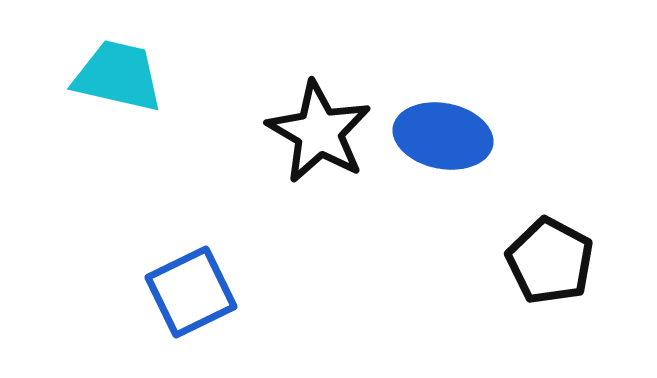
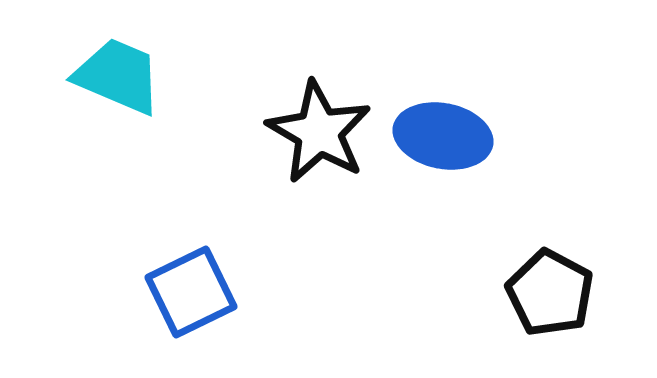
cyan trapezoid: rotated 10 degrees clockwise
black pentagon: moved 32 px down
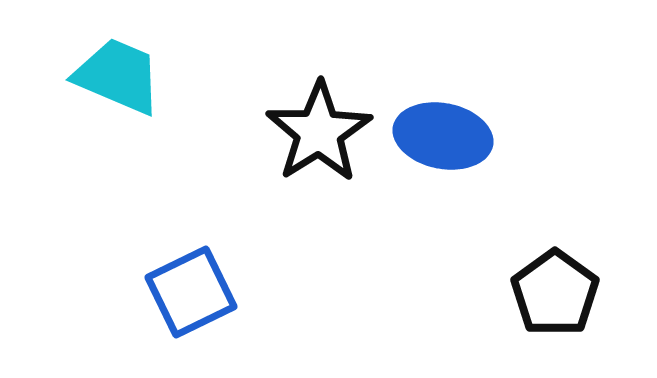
black star: rotated 10 degrees clockwise
black pentagon: moved 5 px right; rotated 8 degrees clockwise
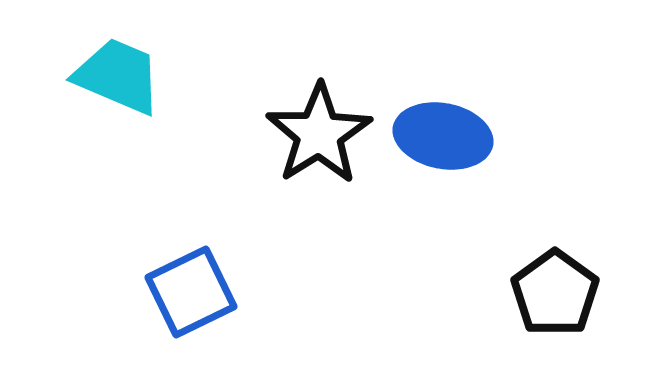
black star: moved 2 px down
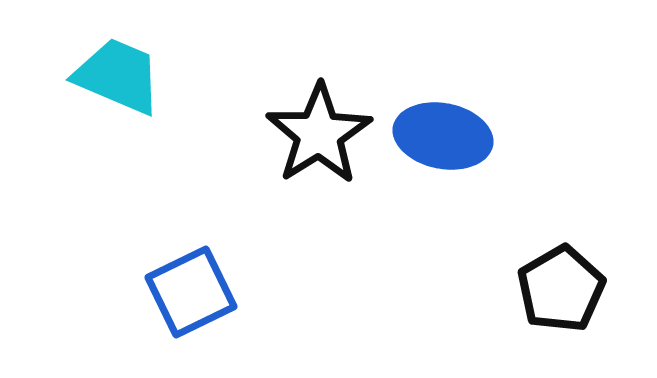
black pentagon: moved 6 px right, 4 px up; rotated 6 degrees clockwise
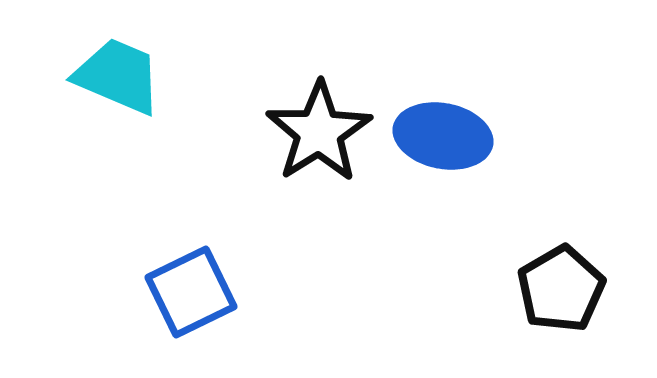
black star: moved 2 px up
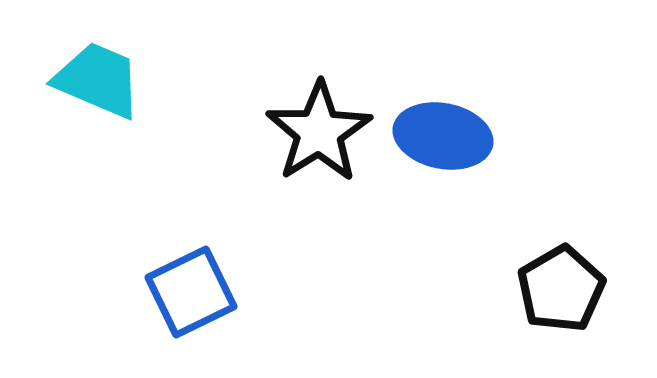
cyan trapezoid: moved 20 px left, 4 px down
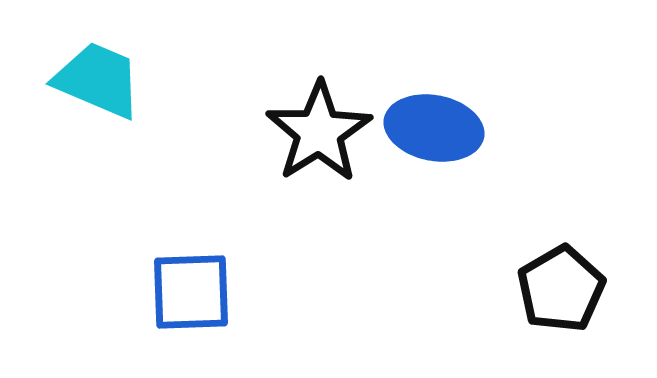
blue ellipse: moved 9 px left, 8 px up
blue square: rotated 24 degrees clockwise
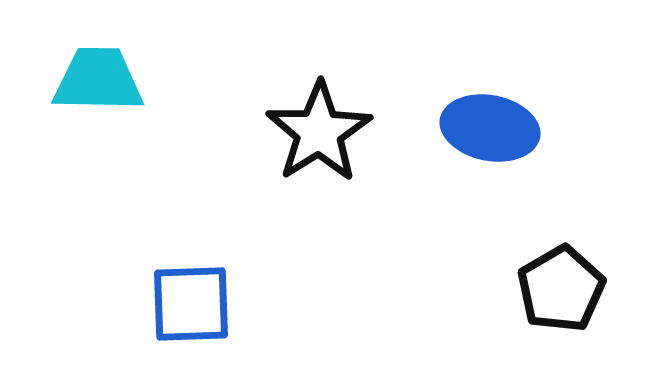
cyan trapezoid: rotated 22 degrees counterclockwise
blue ellipse: moved 56 px right
blue square: moved 12 px down
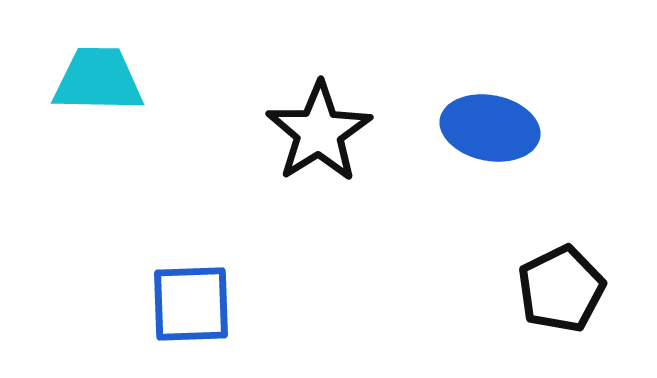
black pentagon: rotated 4 degrees clockwise
